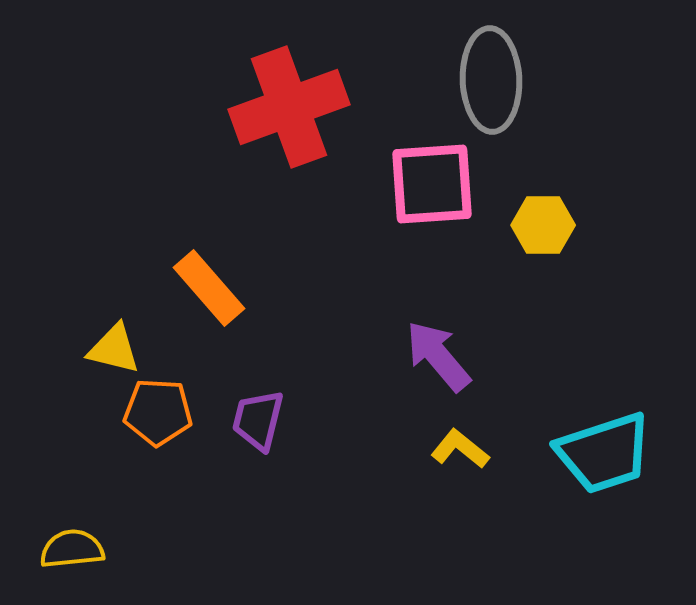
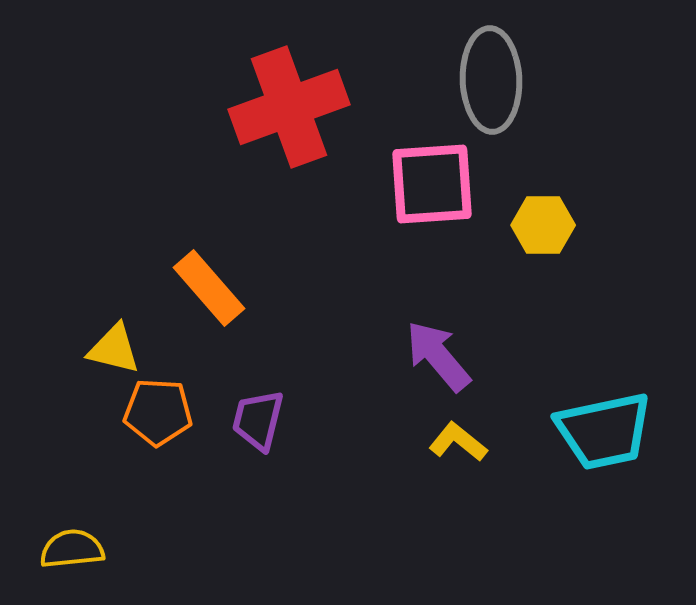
yellow L-shape: moved 2 px left, 7 px up
cyan trapezoid: moved 22 px up; rotated 6 degrees clockwise
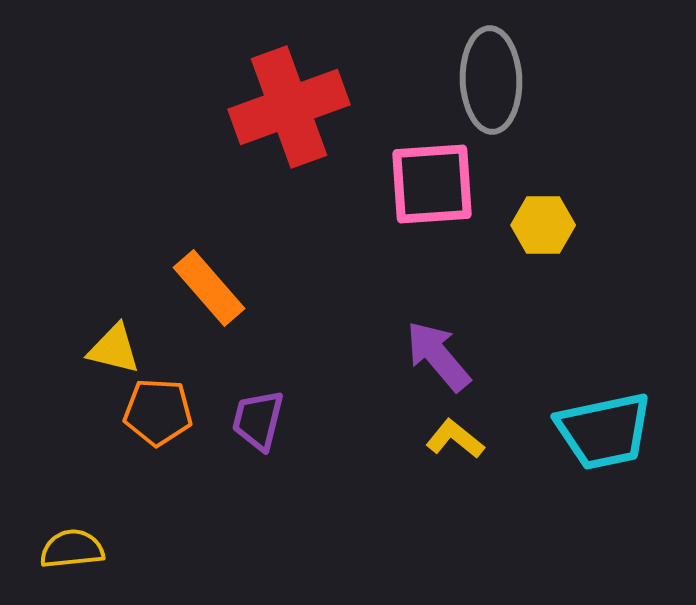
yellow L-shape: moved 3 px left, 3 px up
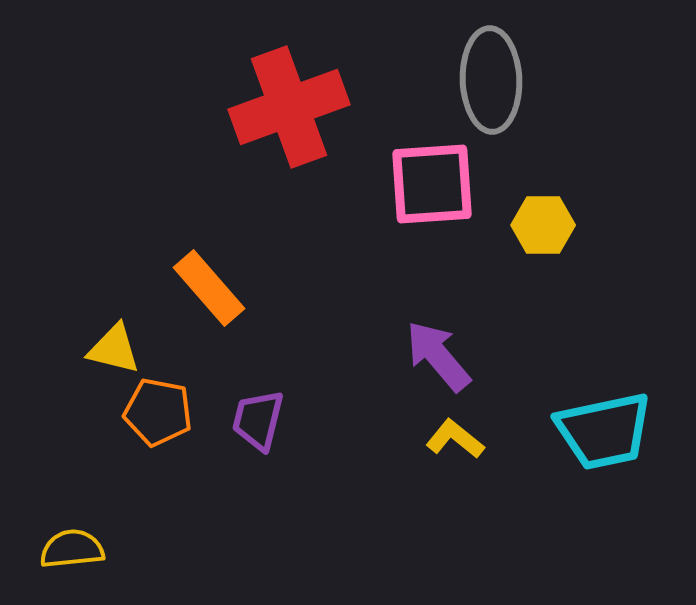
orange pentagon: rotated 8 degrees clockwise
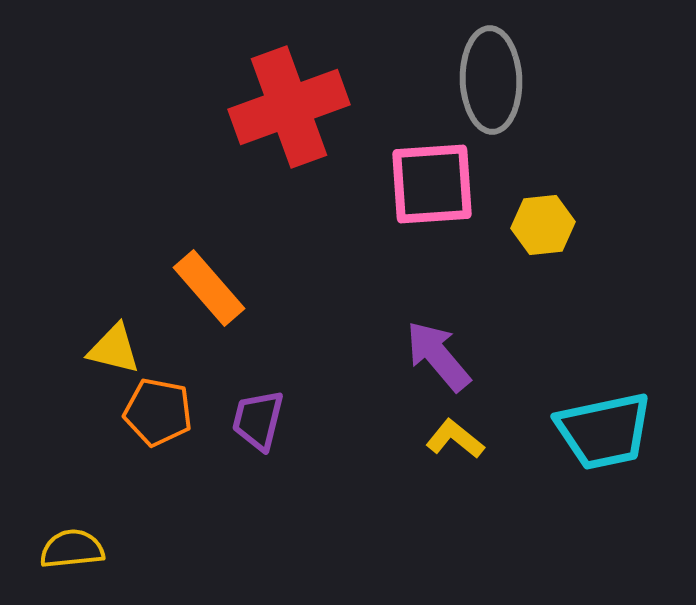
yellow hexagon: rotated 6 degrees counterclockwise
